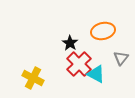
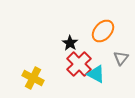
orange ellipse: rotated 35 degrees counterclockwise
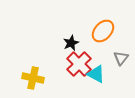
black star: moved 1 px right; rotated 14 degrees clockwise
yellow cross: rotated 15 degrees counterclockwise
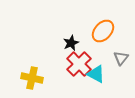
yellow cross: moved 1 px left
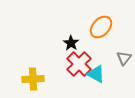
orange ellipse: moved 2 px left, 4 px up
black star: rotated 14 degrees counterclockwise
gray triangle: moved 3 px right
yellow cross: moved 1 px right, 1 px down; rotated 15 degrees counterclockwise
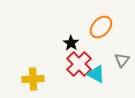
gray triangle: moved 2 px left, 2 px down
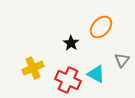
red cross: moved 11 px left, 16 px down; rotated 20 degrees counterclockwise
yellow cross: moved 11 px up; rotated 20 degrees counterclockwise
